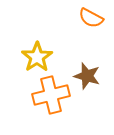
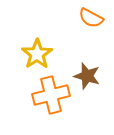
yellow star: moved 3 px up
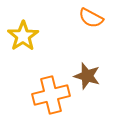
yellow star: moved 14 px left, 18 px up
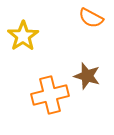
orange cross: moved 1 px left
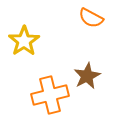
yellow star: moved 1 px right, 5 px down
brown star: rotated 28 degrees clockwise
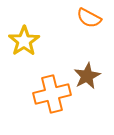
orange semicircle: moved 2 px left
orange cross: moved 2 px right, 1 px up
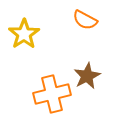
orange semicircle: moved 4 px left, 2 px down
yellow star: moved 7 px up
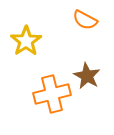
yellow star: moved 2 px right, 7 px down
brown star: rotated 16 degrees counterclockwise
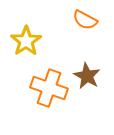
orange cross: moved 3 px left, 6 px up; rotated 33 degrees clockwise
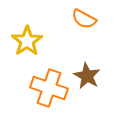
orange semicircle: moved 1 px left, 1 px up
yellow star: moved 1 px right
